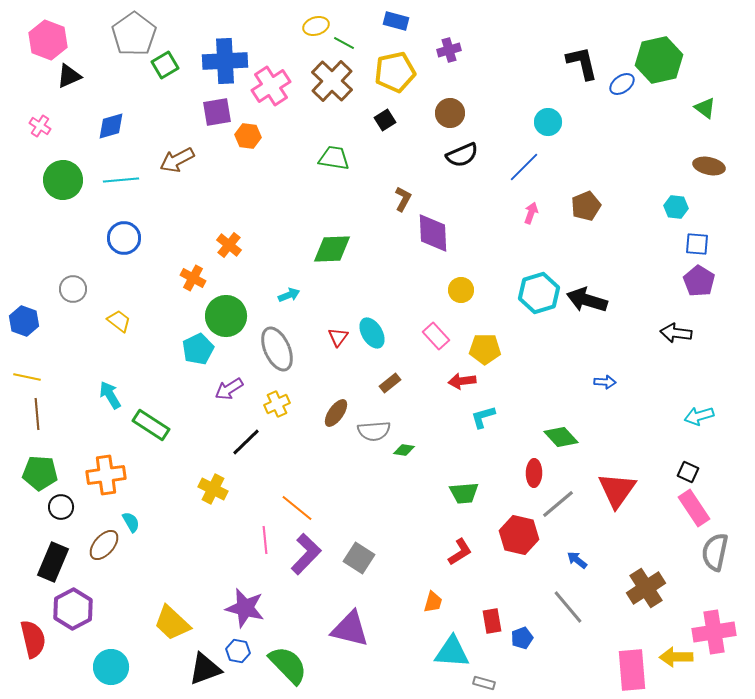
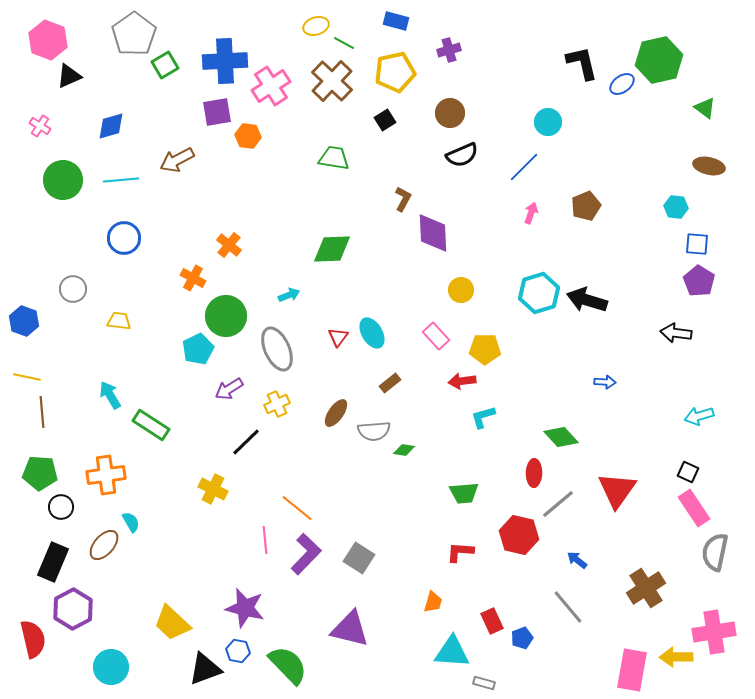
yellow trapezoid at (119, 321): rotated 30 degrees counterclockwise
brown line at (37, 414): moved 5 px right, 2 px up
red L-shape at (460, 552): rotated 144 degrees counterclockwise
red rectangle at (492, 621): rotated 15 degrees counterclockwise
pink rectangle at (632, 670): rotated 15 degrees clockwise
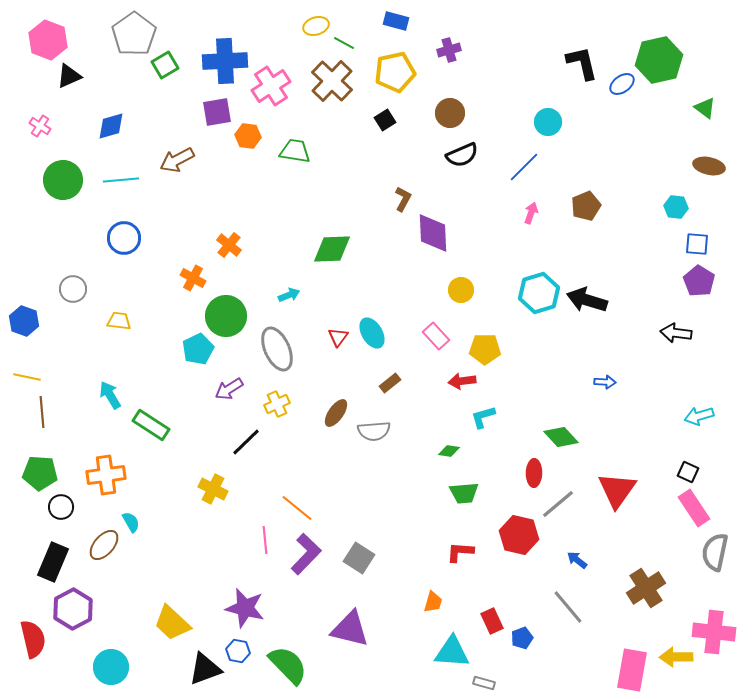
green trapezoid at (334, 158): moved 39 px left, 7 px up
green diamond at (404, 450): moved 45 px right, 1 px down
pink cross at (714, 632): rotated 15 degrees clockwise
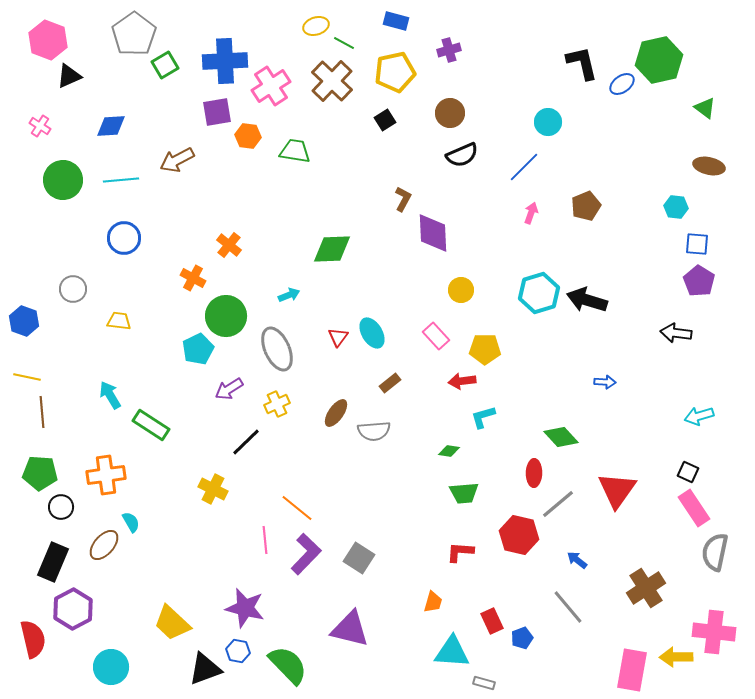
blue diamond at (111, 126): rotated 12 degrees clockwise
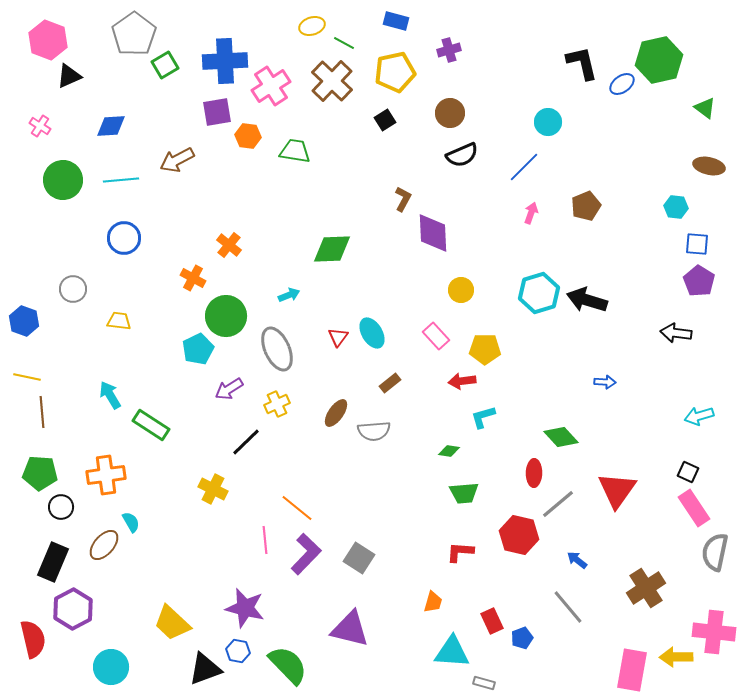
yellow ellipse at (316, 26): moved 4 px left
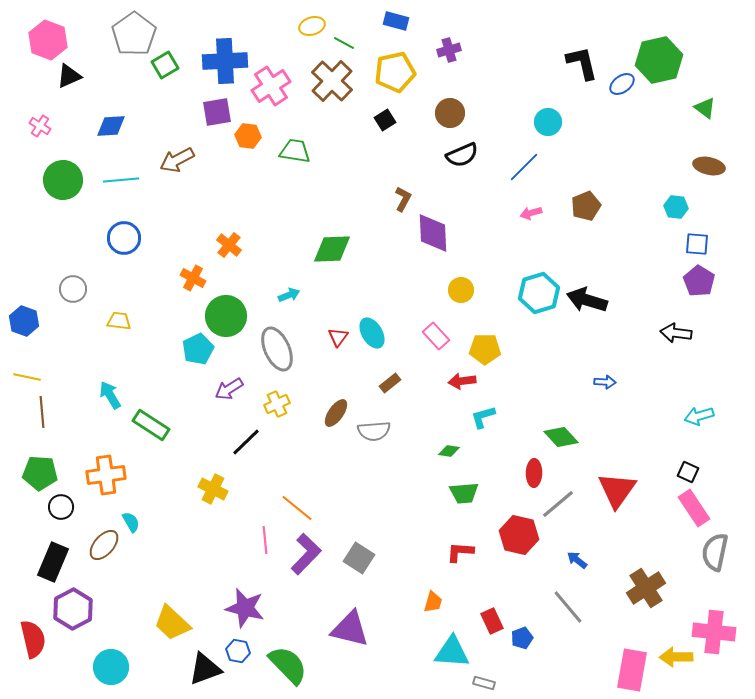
pink arrow at (531, 213): rotated 125 degrees counterclockwise
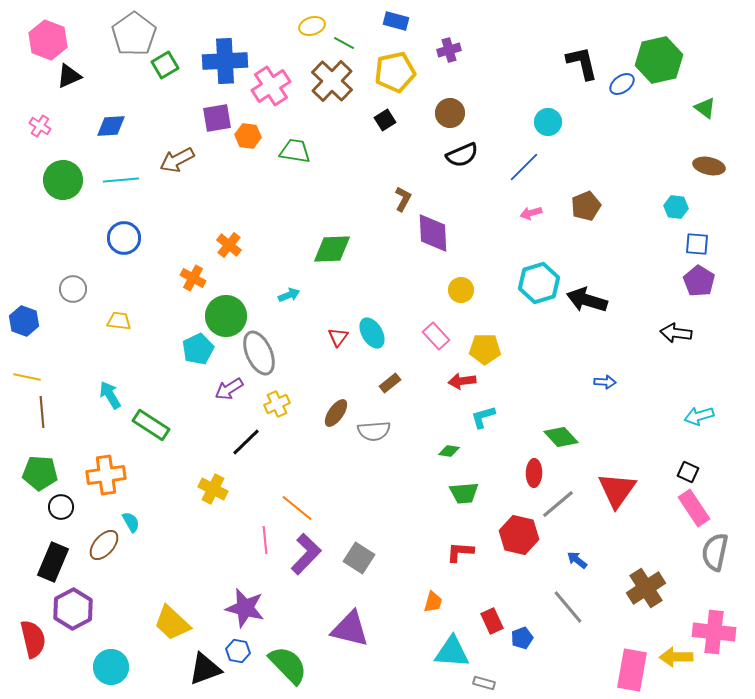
purple square at (217, 112): moved 6 px down
cyan hexagon at (539, 293): moved 10 px up
gray ellipse at (277, 349): moved 18 px left, 4 px down
